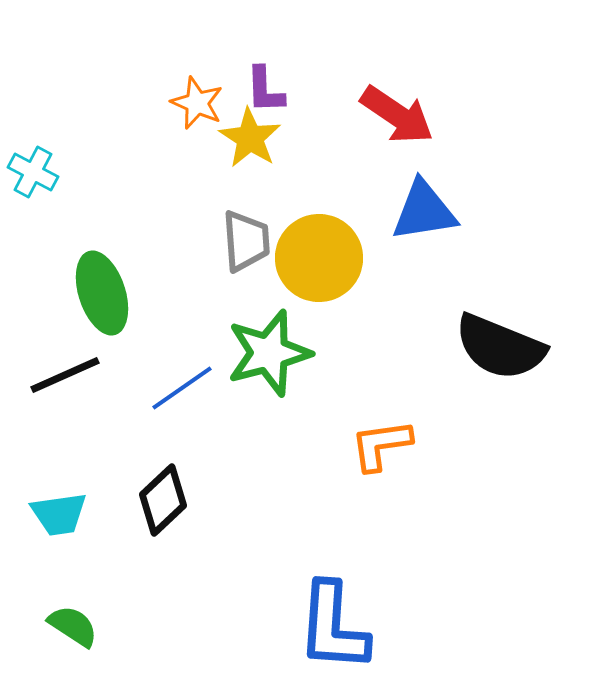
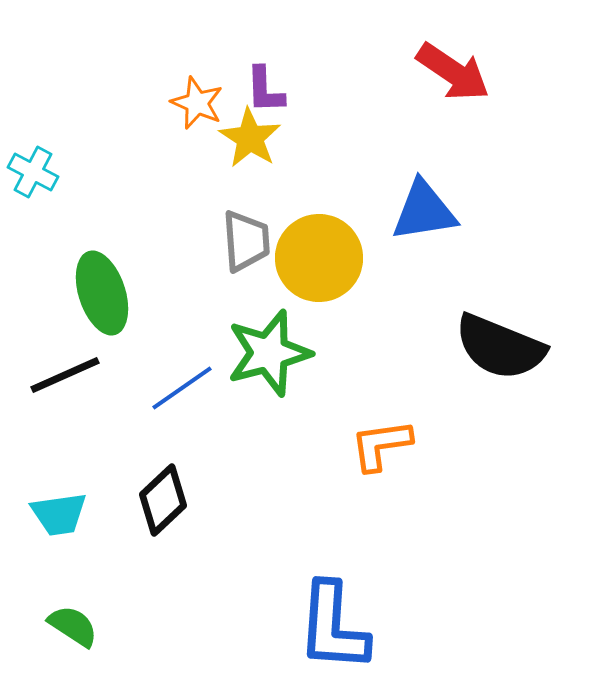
red arrow: moved 56 px right, 43 px up
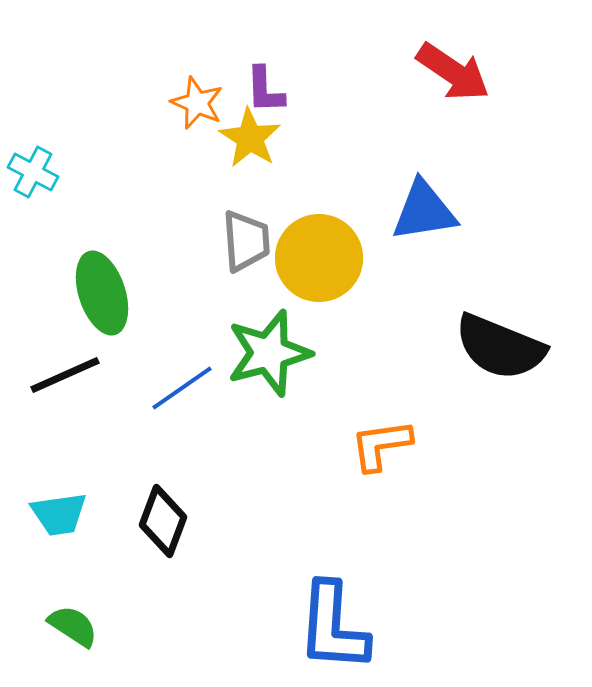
black diamond: moved 21 px down; rotated 26 degrees counterclockwise
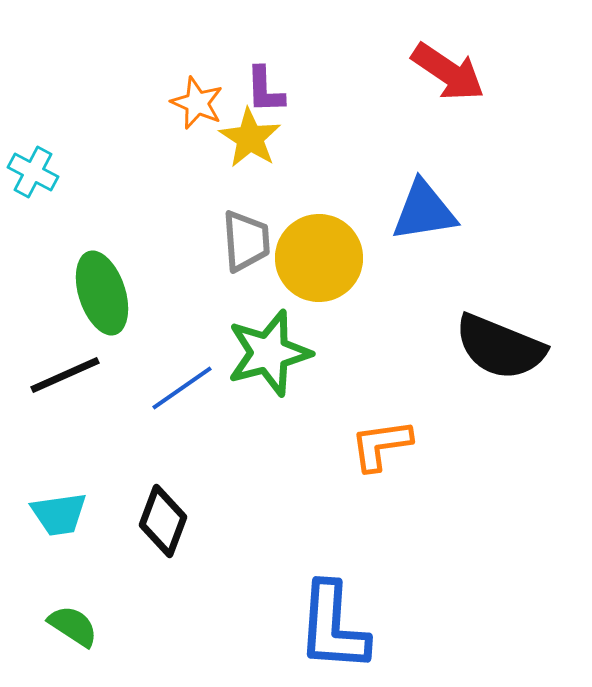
red arrow: moved 5 px left
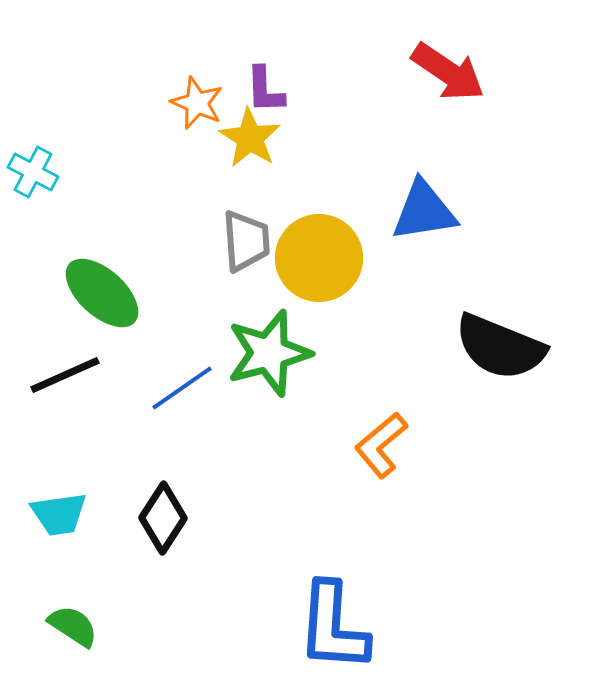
green ellipse: rotated 30 degrees counterclockwise
orange L-shape: rotated 32 degrees counterclockwise
black diamond: moved 3 px up; rotated 12 degrees clockwise
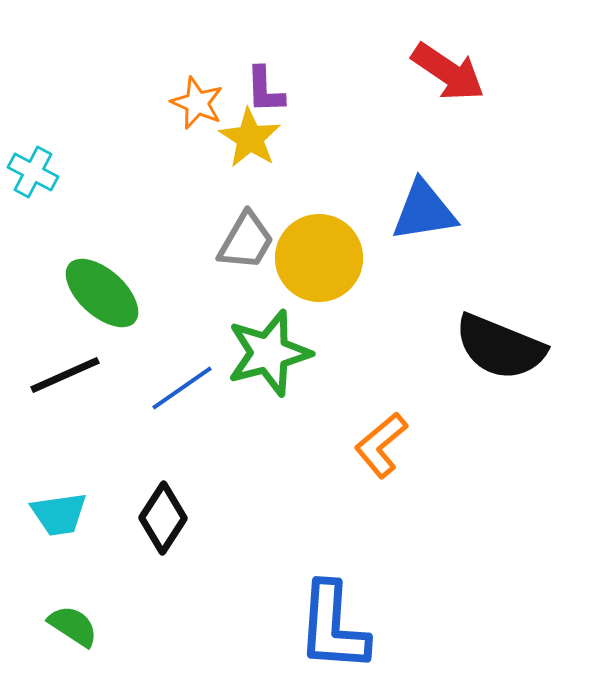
gray trapezoid: rotated 34 degrees clockwise
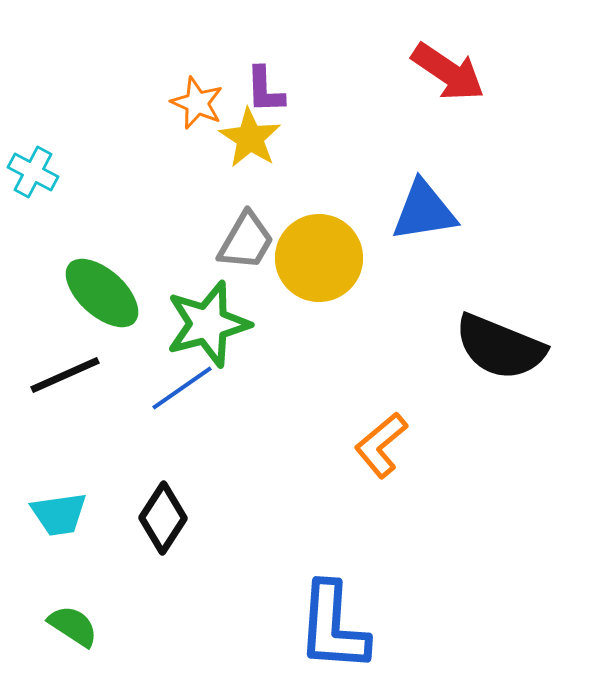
green star: moved 61 px left, 29 px up
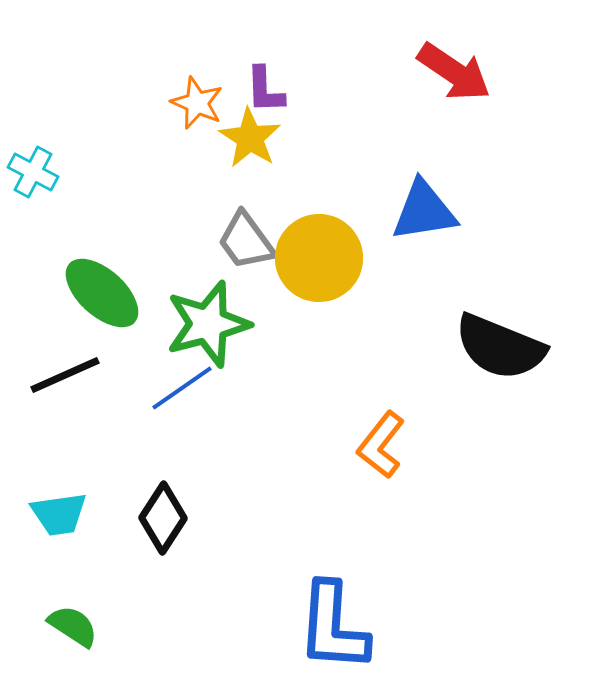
red arrow: moved 6 px right
gray trapezoid: rotated 114 degrees clockwise
orange L-shape: rotated 12 degrees counterclockwise
